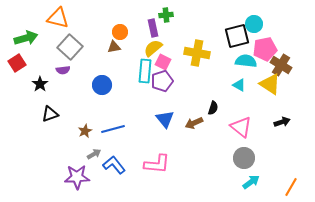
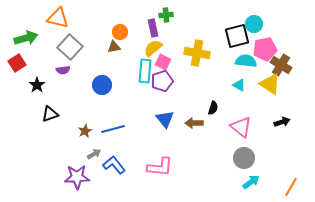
black star: moved 3 px left, 1 px down
brown arrow: rotated 24 degrees clockwise
pink L-shape: moved 3 px right, 3 px down
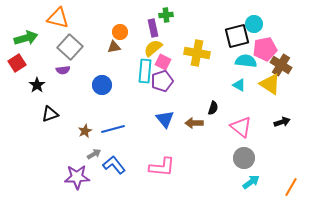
pink L-shape: moved 2 px right
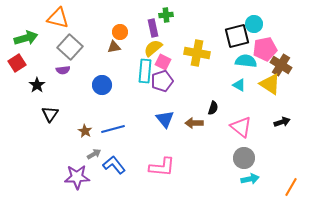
black triangle: rotated 36 degrees counterclockwise
brown star: rotated 16 degrees counterclockwise
cyan arrow: moved 1 px left, 3 px up; rotated 24 degrees clockwise
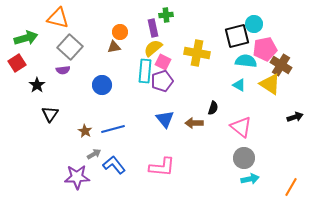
black arrow: moved 13 px right, 5 px up
